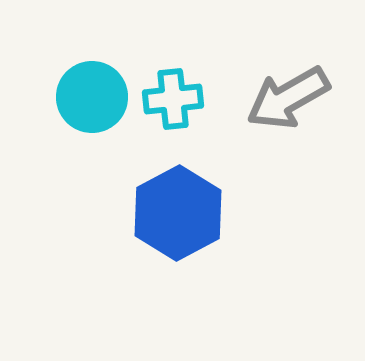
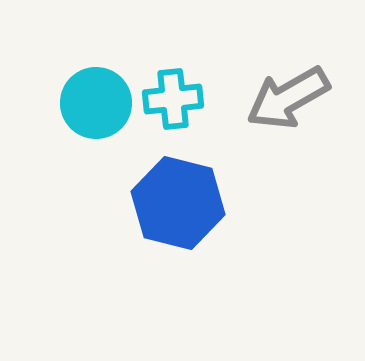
cyan circle: moved 4 px right, 6 px down
blue hexagon: moved 10 px up; rotated 18 degrees counterclockwise
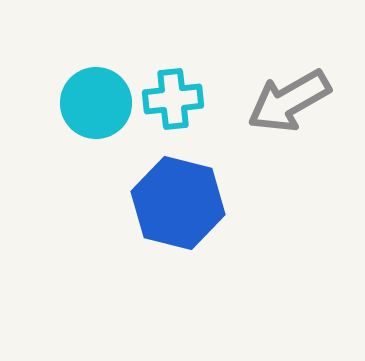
gray arrow: moved 1 px right, 3 px down
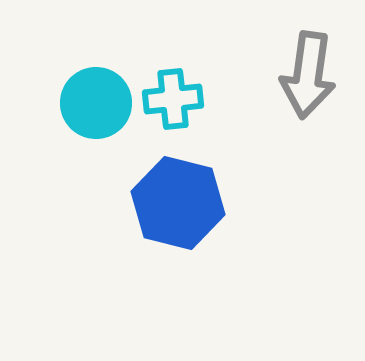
gray arrow: moved 19 px right, 26 px up; rotated 52 degrees counterclockwise
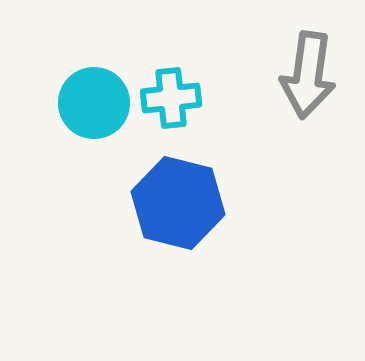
cyan cross: moved 2 px left, 1 px up
cyan circle: moved 2 px left
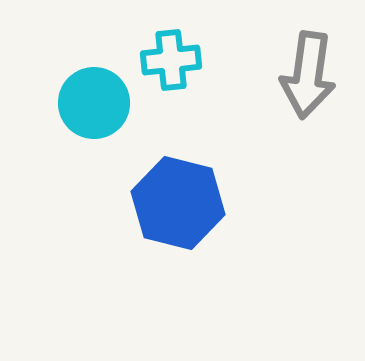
cyan cross: moved 38 px up
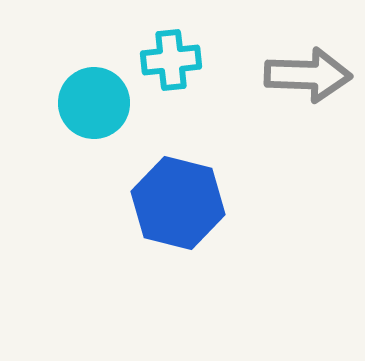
gray arrow: rotated 96 degrees counterclockwise
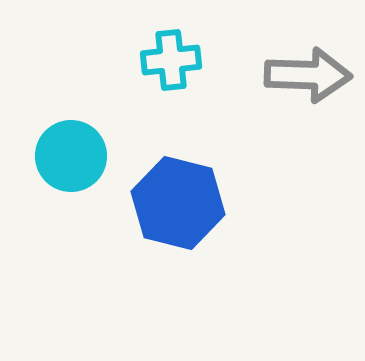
cyan circle: moved 23 px left, 53 px down
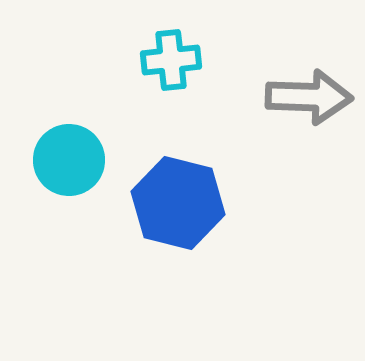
gray arrow: moved 1 px right, 22 px down
cyan circle: moved 2 px left, 4 px down
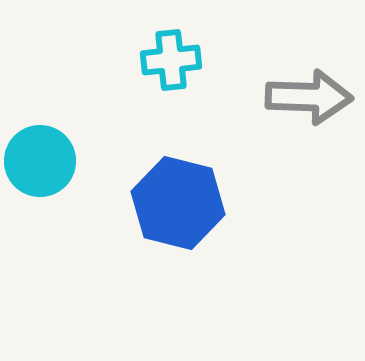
cyan circle: moved 29 px left, 1 px down
